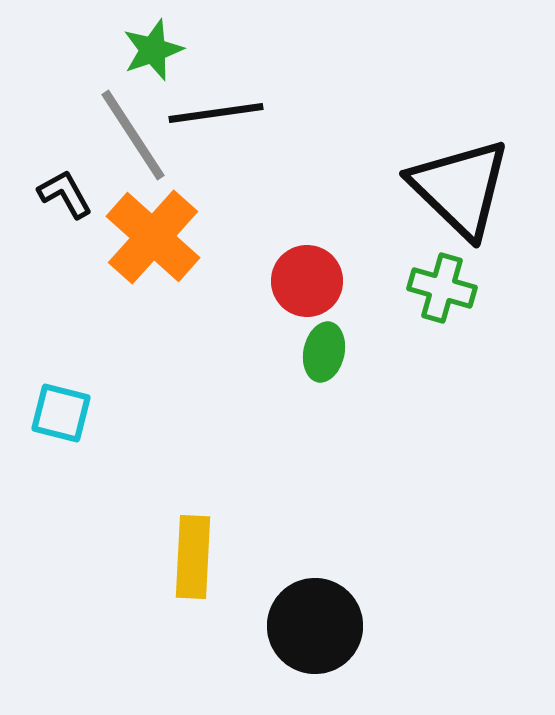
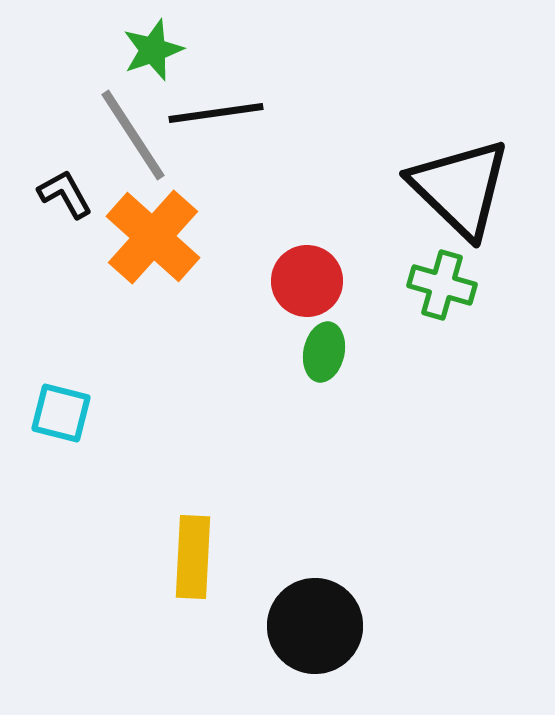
green cross: moved 3 px up
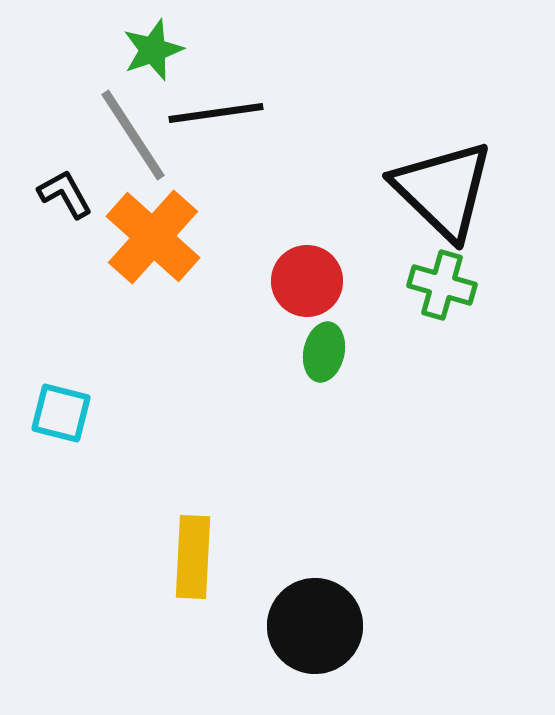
black triangle: moved 17 px left, 2 px down
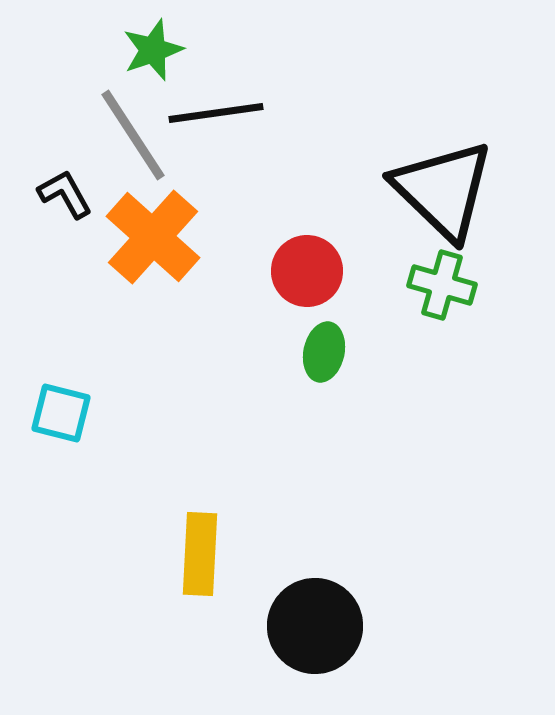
red circle: moved 10 px up
yellow rectangle: moved 7 px right, 3 px up
